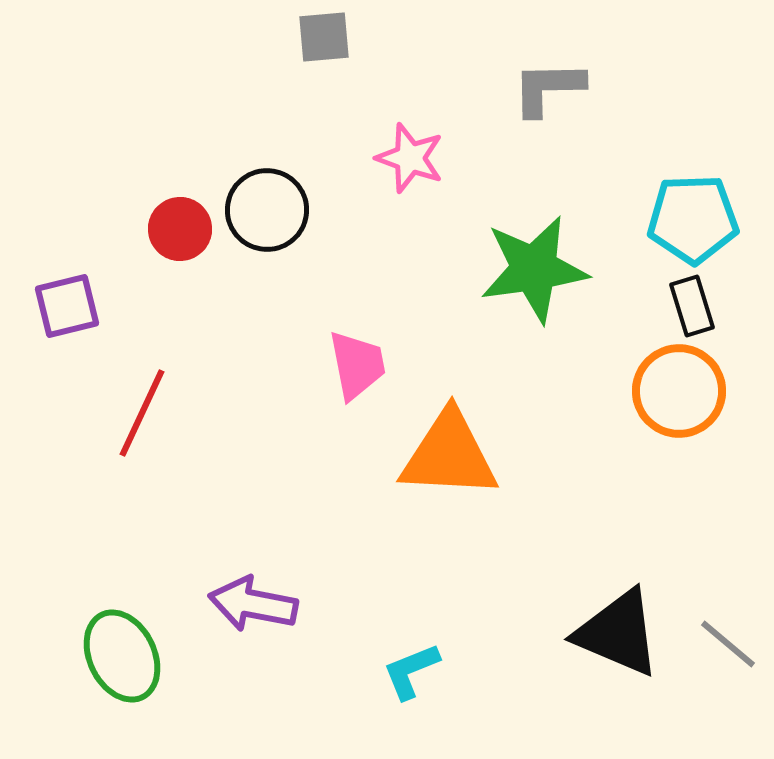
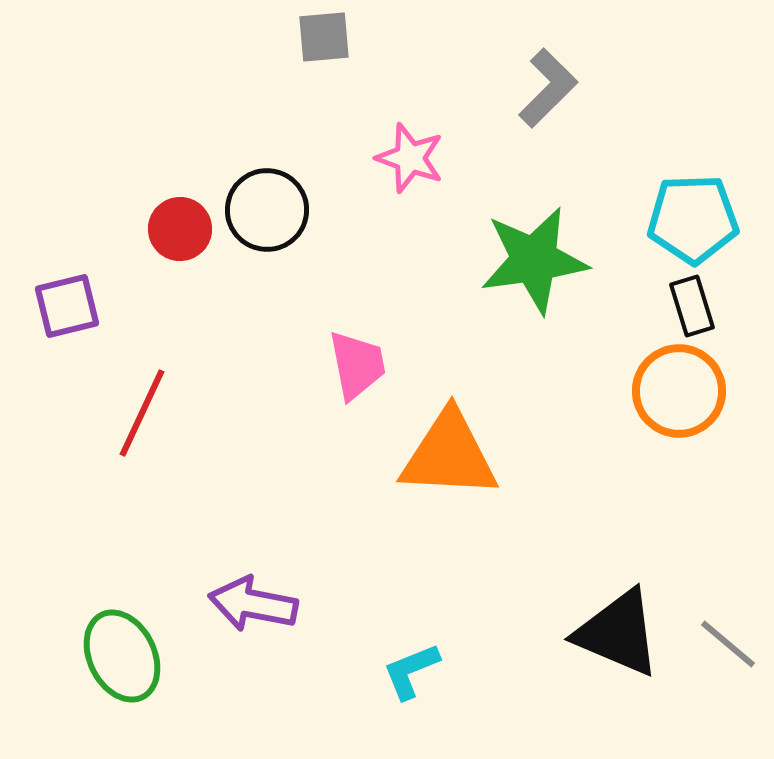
gray L-shape: rotated 136 degrees clockwise
green star: moved 9 px up
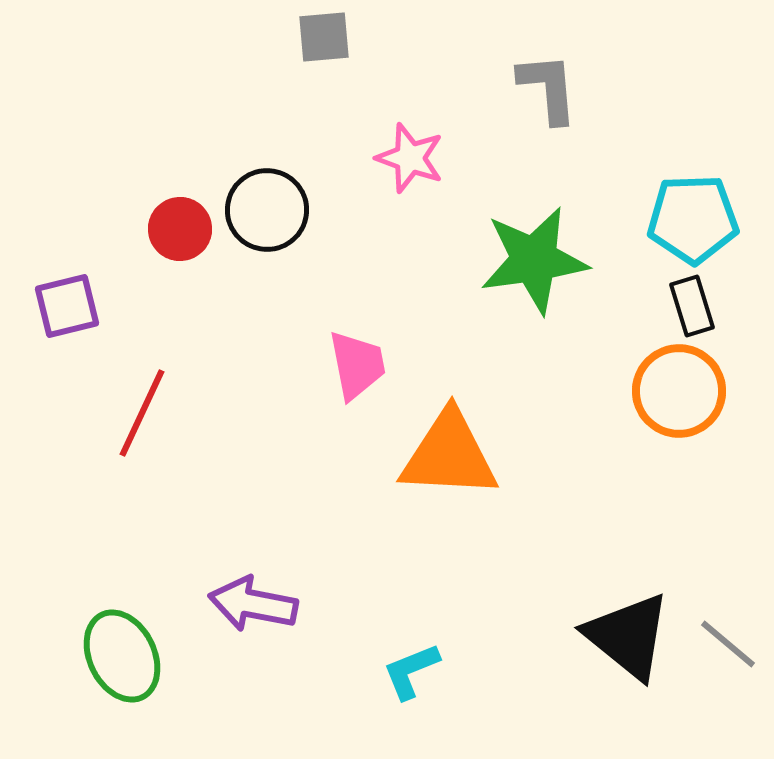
gray L-shape: rotated 50 degrees counterclockwise
black triangle: moved 10 px right, 3 px down; rotated 16 degrees clockwise
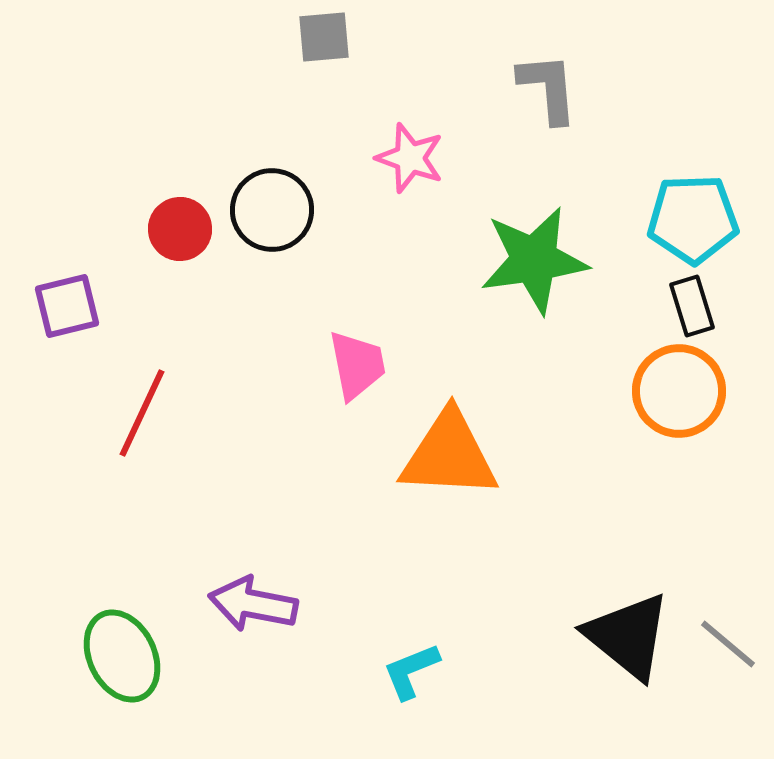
black circle: moved 5 px right
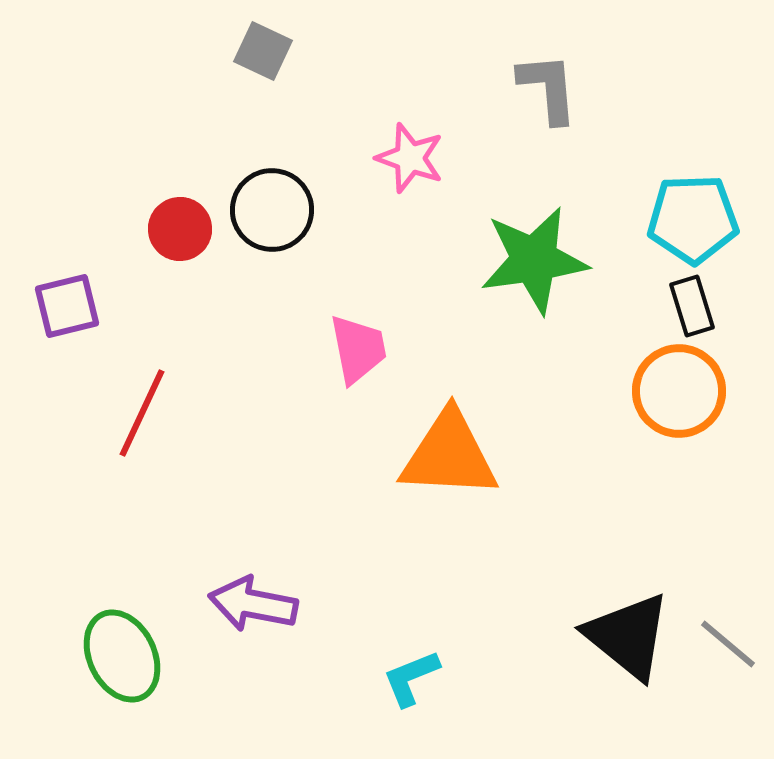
gray square: moved 61 px left, 14 px down; rotated 30 degrees clockwise
pink trapezoid: moved 1 px right, 16 px up
cyan L-shape: moved 7 px down
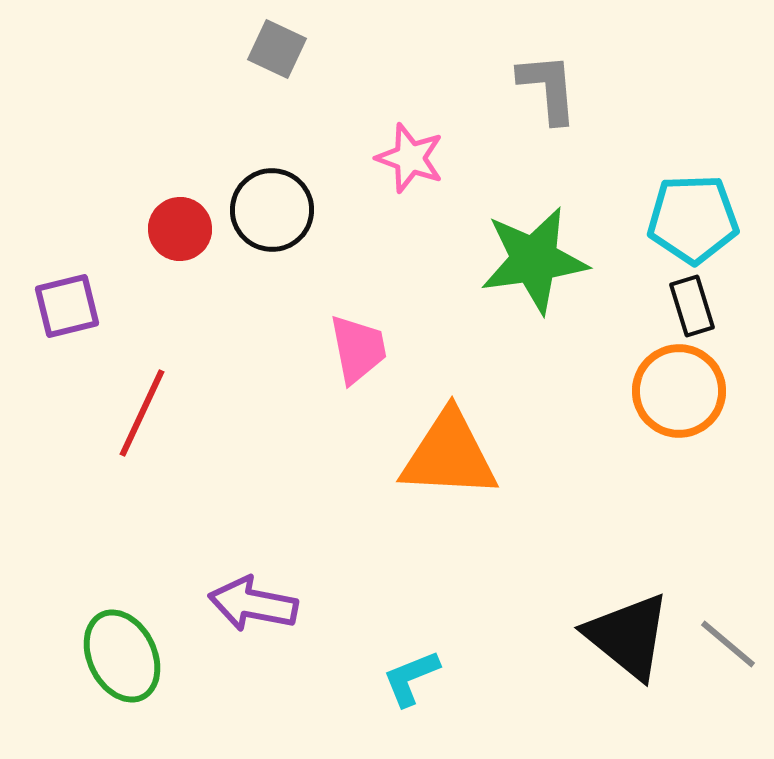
gray square: moved 14 px right, 2 px up
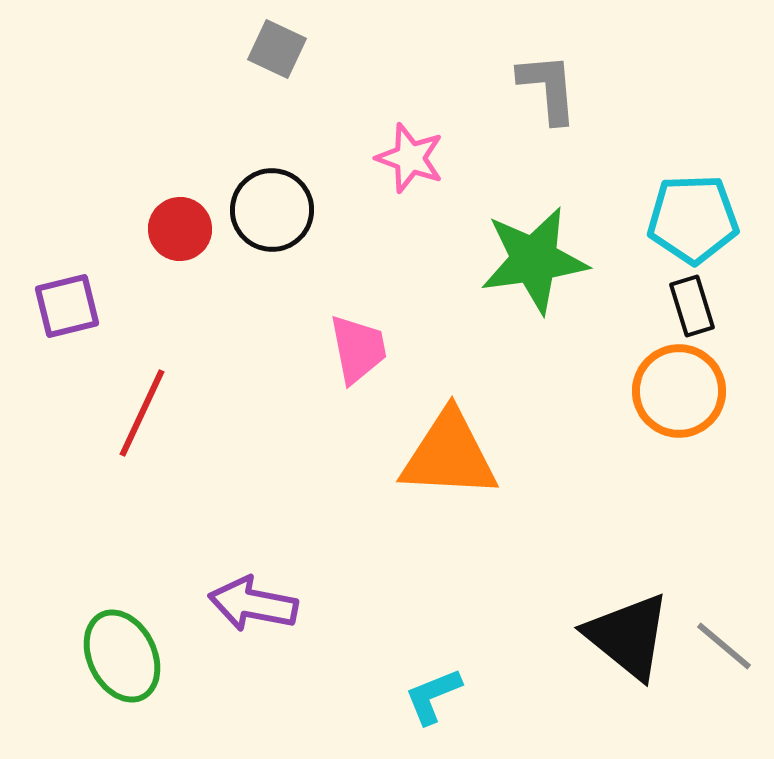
gray line: moved 4 px left, 2 px down
cyan L-shape: moved 22 px right, 18 px down
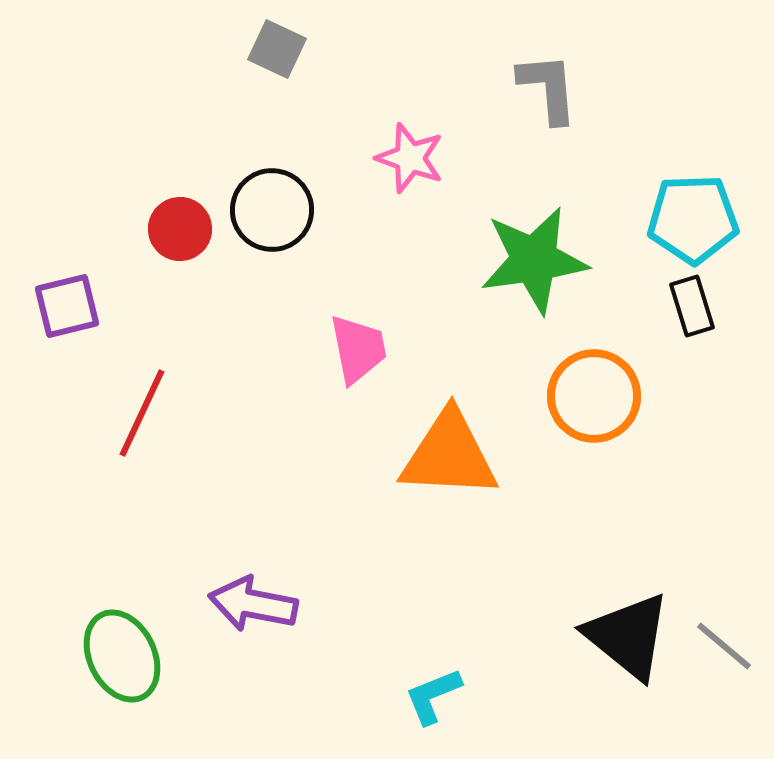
orange circle: moved 85 px left, 5 px down
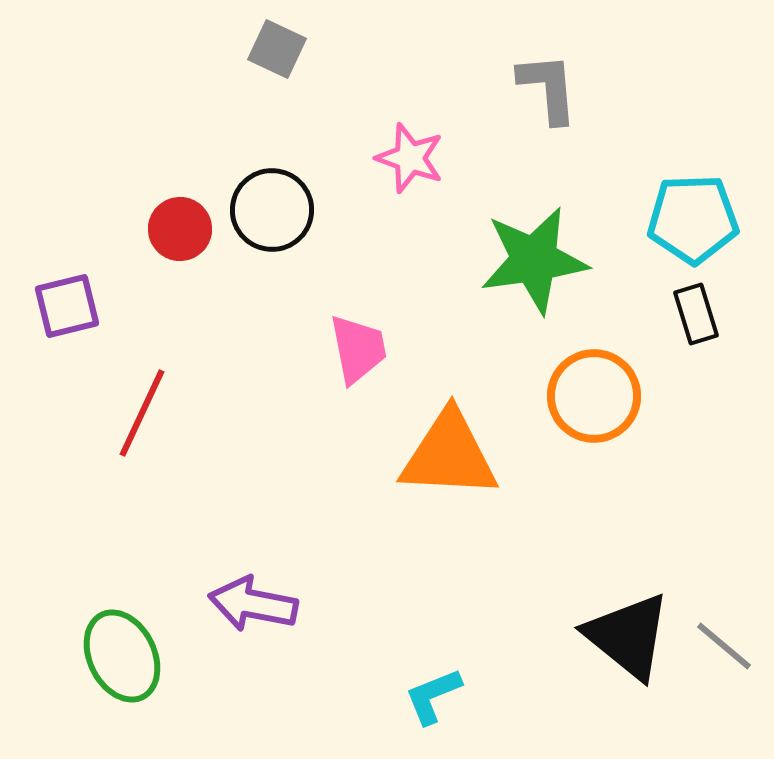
black rectangle: moved 4 px right, 8 px down
